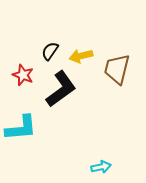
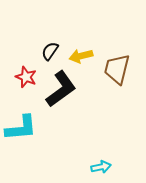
red star: moved 3 px right, 2 px down
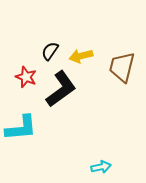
brown trapezoid: moved 5 px right, 2 px up
